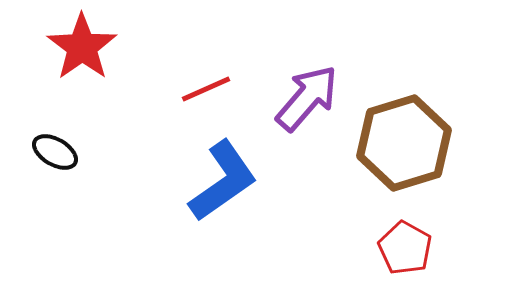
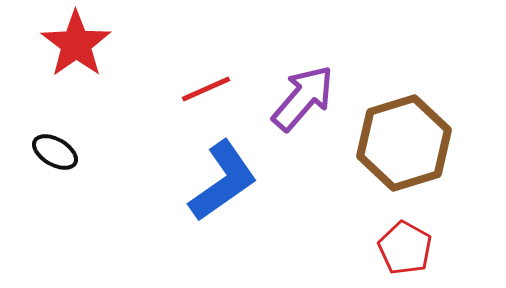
red star: moved 6 px left, 3 px up
purple arrow: moved 4 px left
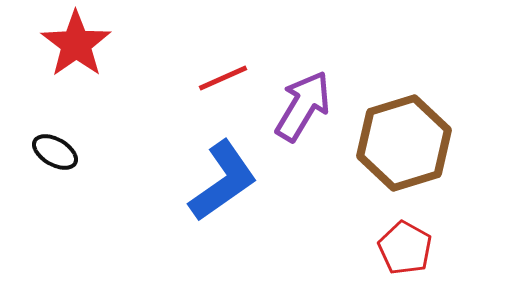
red line: moved 17 px right, 11 px up
purple arrow: moved 8 px down; rotated 10 degrees counterclockwise
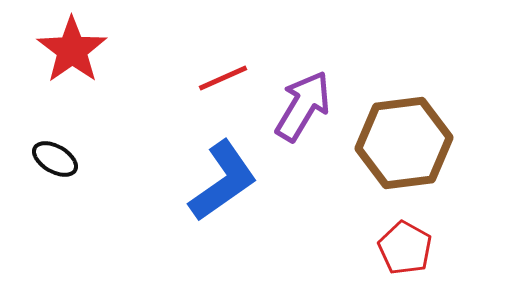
red star: moved 4 px left, 6 px down
brown hexagon: rotated 10 degrees clockwise
black ellipse: moved 7 px down
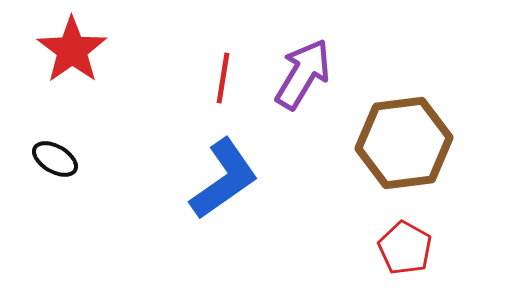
red line: rotated 57 degrees counterclockwise
purple arrow: moved 32 px up
blue L-shape: moved 1 px right, 2 px up
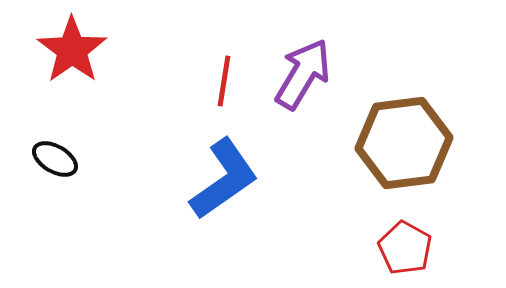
red line: moved 1 px right, 3 px down
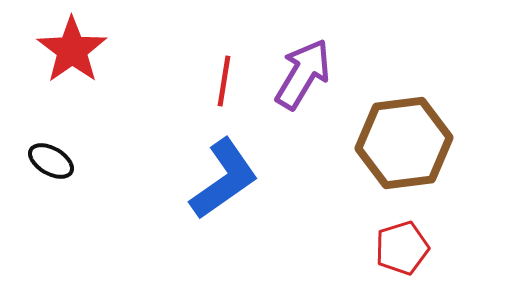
black ellipse: moved 4 px left, 2 px down
red pentagon: moved 3 px left; rotated 26 degrees clockwise
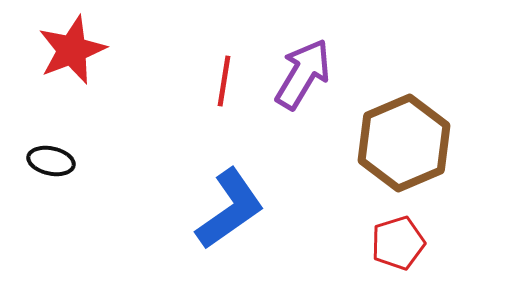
red star: rotated 14 degrees clockwise
brown hexagon: rotated 16 degrees counterclockwise
black ellipse: rotated 18 degrees counterclockwise
blue L-shape: moved 6 px right, 30 px down
red pentagon: moved 4 px left, 5 px up
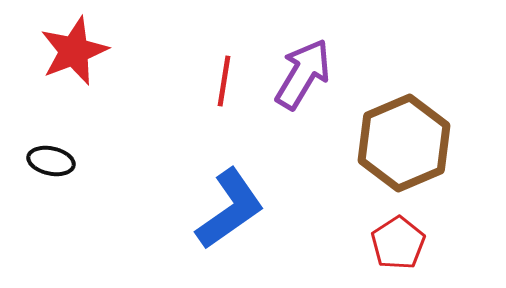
red star: moved 2 px right, 1 px down
red pentagon: rotated 16 degrees counterclockwise
